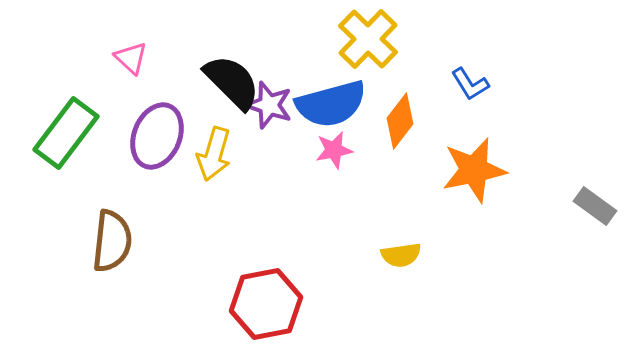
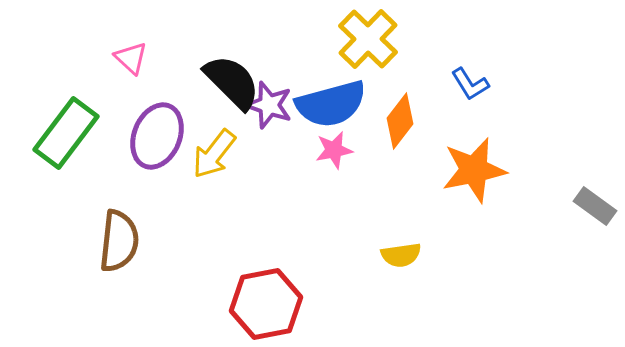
yellow arrow: rotated 22 degrees clockwise
brown semicircle: moved 7 px right
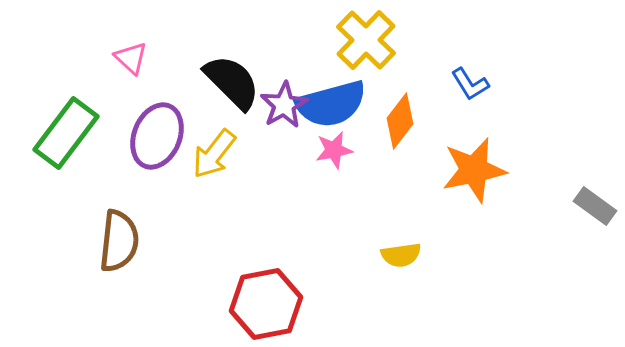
yellow cross: moved 2 px left, 1 px down
purple star: moved 15 px right; rotated 24 degrees clockwise
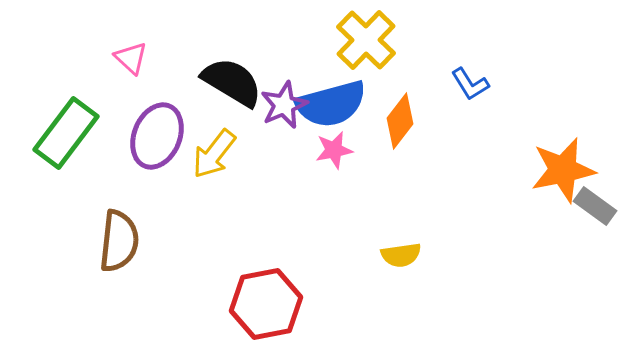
black semicircle: rotated 14 degrees counterclockwise
purple star: rotated 6 degrees clockwise
orange star: moved 89 px right
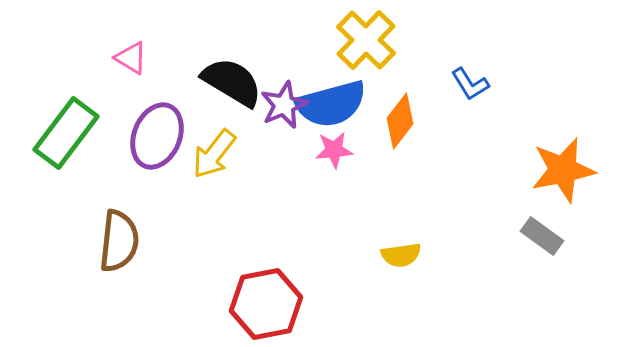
pink triangle: rotated 12 degrees counterclockwise
pink star: rotated 6 degrees clockwise
gray rectangle: moved 53 px left, 30 px down
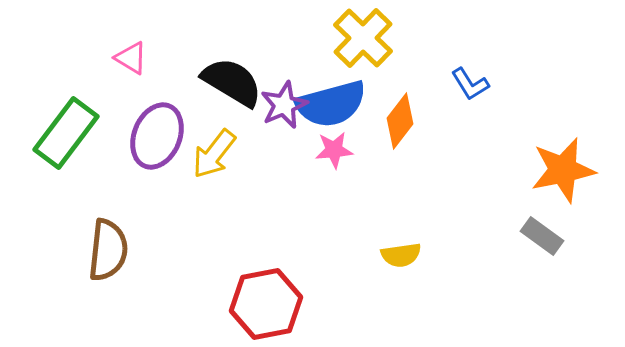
yellow cross: moved 3 px left, 2 px up
brown semicircle: moved 11 px left, 9 px down
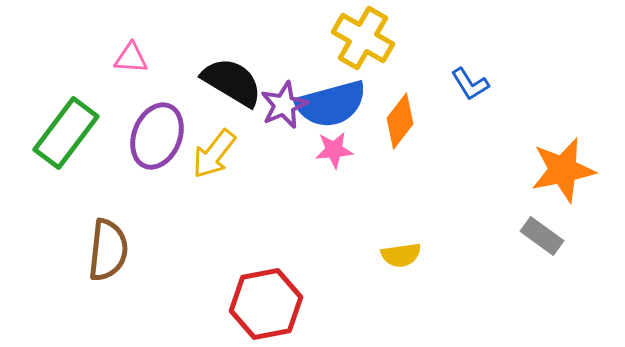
yellow cross: rotated 14 degrees counterclockwise
pink triangle: rotated 27 degrees counterclockwise
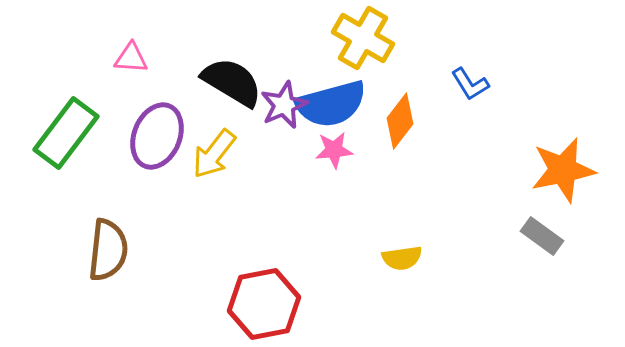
yellow semicircle: moved 1 px right, 3 px down
red hexagon: moved 2 px left
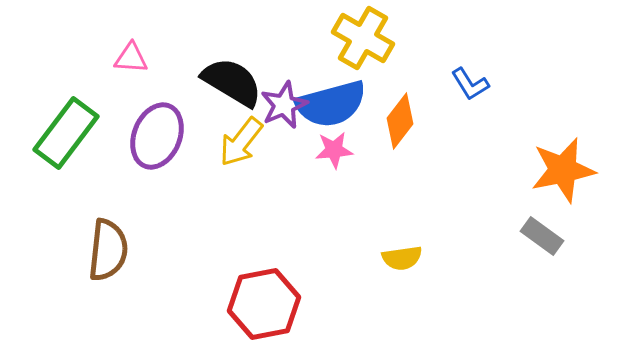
yellow arrow: moved 27 px right, 12 px up
